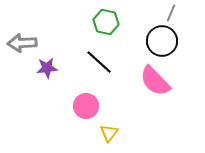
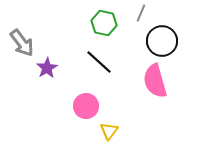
gray line: moved 30 px left
green hexagon: moved 2 px left, 1 px down
gray arrow: rotated 124 degrees counterclockwise
purple star: rotated 25 degrees counterclockwise
pink semicircle: rotated 28 degrees clockwise
yellow triangle: moved 2 px up
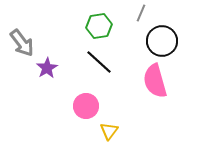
green hexagon: moved 5 px left, 3 px down; rotated 20 degrees counterclockwise
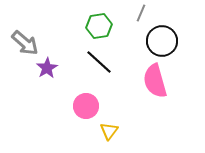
gray arrow: moved 3 px right; rotated 12 degrees counterclockwise
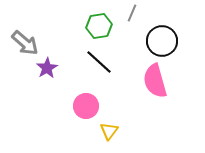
gray line: moved 9 px left
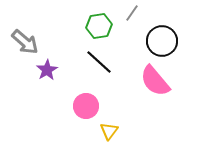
gray line: rotated 12 degrees clockwise
gray arrow: moved 1 px up
purple star: moved 2 px down
pink semicircle: rotated 24 degrees counterclockwise
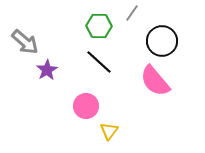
green hexagon: rotated 10 degrees clockwise
